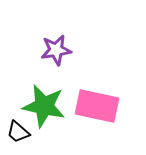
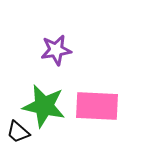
pink rectangle: rotated 9 degrees counterclockwise
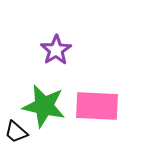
purple star: rotated 24 degrees counterclockwise
black trapezoid: moved 2 px left
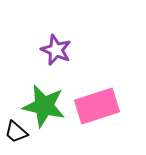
purple star: rotated 16 degrees counterclockwise
pink rectangle: rotated 21 degrees counterclockwise
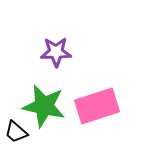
purple star: moved 2 px down; rotated 24 degrees counterclockwise
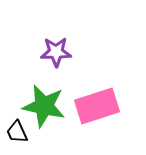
black trapezoid: moved 1 px right; rotated 25 degrees clockwise
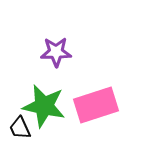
pink rectangle: moved 1 px left, 1 px up
black trapezoid: moved 3 px right, 4 px up
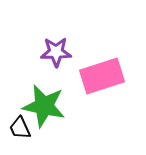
pink rectangle: moved 6 px right, 29 px up
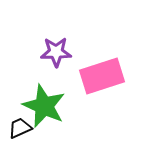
green star: rotated 12 degrees clockwise
black trapezoid: rotated 90 degrees clockwise
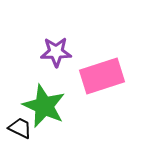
black trapezoid: rotated 50 degrees clockwise
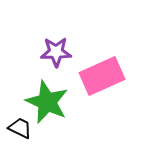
pink rectangle: rotated 6 degrees counterclockwise
green star: moved 3 px right, 4 px up
